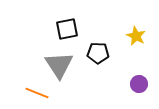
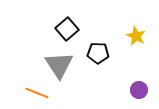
black square: rotated 30 degrees counterclockwise
purple circle: moved 6 px down
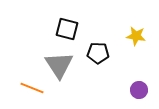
black square: rotated 35 degrees counterclockwise
yellow star: rotated 18 degrees counterclockwise
orange line: moved 5 px left, 5 px up
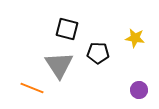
yellow star: moved 1 px left, 2 px down
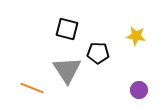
yellow star: moved 1 px right, 2 px up
gray triangle: moved 8 px right, 5 px down
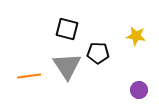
gray triangle: moved 4 px up
orange line: moved 3 px left, 12 px up; rotated 30 degrees counterclockwise
